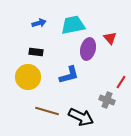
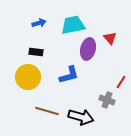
black arrow: rotated 10 degrees counterclockwise
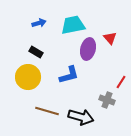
black rectangle: rotated 24 degrees clockwise
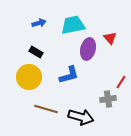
yellow circle: moved 1 px right
gray cross: moved 1 px right, 1 px up; rotated 28 degrees counterclockwise
brown line: moved 1 px left, 2 px up
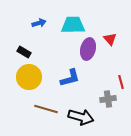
cyan trapezoid: rotated 10 degrees clockwise
red triangle: moved 1 px down
black rectangle: moved 12 px left
blue L-shape: moved 1 px right, 3 px down
red line: rotated 48 degrees counterclockwise
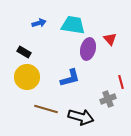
cyan trapezoid: rotated 10 degrees clockwise
yellow circle: moved 2 px left
gray cross: rotated 14 degrees counterclockwise
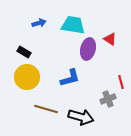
red triangle: rotated 16 degrees counterclockwise
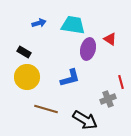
black arrow: moved 4 px right, 3 px down; rotated 15 degrees clockwise
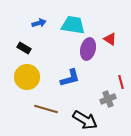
black rectangle: moved 4 px up
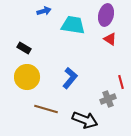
blue arrow: moved 5 px right, 12 px up
purple ellipse: moved 18 px right, 34 px up
blue L-shape: rotated 35 degrees counterclockwise
black arrow: rotated 10 degrees counterclockwise
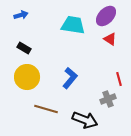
blue arrow: moved 23 px left, 4 px down
purple ellipse: moved 1 px down; rotated 30 degrees clockwise
red line: moved 2 px left, 3 px up
